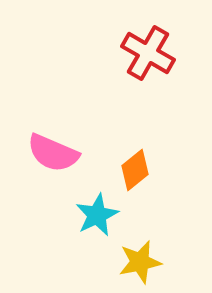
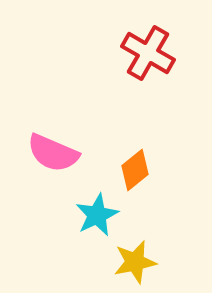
yellow star: moved 5 px left
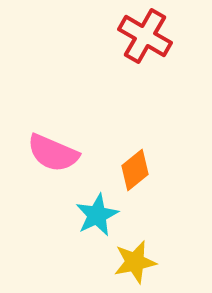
red cross: moved 3 px left, 17 px up
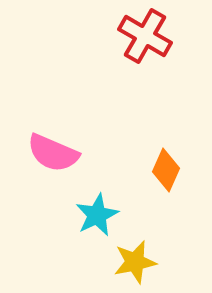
orange diamond: moved 31 px right; rotated 27 degrees counterclockwise
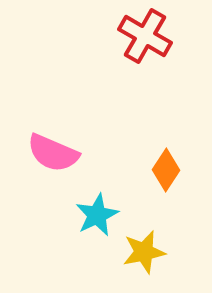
orange diamond: rotated 9 degrees clockwise
yellow star: moved 9 px right, 10 px up
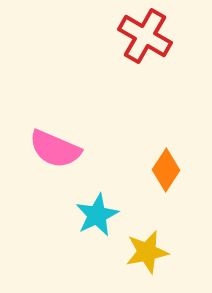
pink semicircle: moved 2 px right, 4 px up
yellow star: moved 3 px right
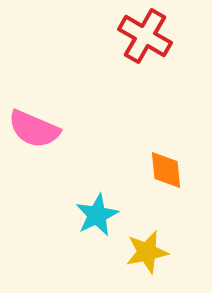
pink semicircle: moved 21 px left, 20 px up
orange diamond: rotated 39 degrees counterclockwise
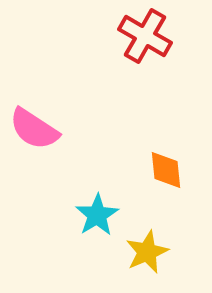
pink semicircle: rotated 10 degrees clockwise
cyan star: rotated 6 degrees counterclockwise
yellow star: rotated 12 degrees counterclockwise
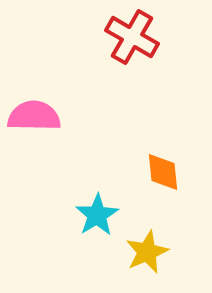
red cross: moved 13 px left, 1 px down
pink semicircle: moved 13 px up; rotated 148 degrees clockwise
orange diamond: moved 3 px left, 2 px down
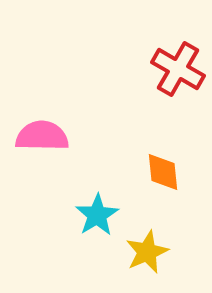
red cross: moved 46 px right, 32 px down
pink semicircle: moved 8 px right, 20 px down
